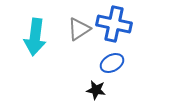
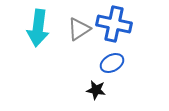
cyan arrow: moved 3 px right, 9 px up
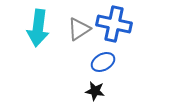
blue ellipse: moved 9 px left, 1 px up
black star: moved 1 px left, 1 px down
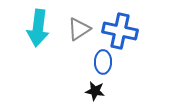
blue cross: moved 6 px right, 7 px down
blue ellipse: rotated 60 degrees counterclockwise
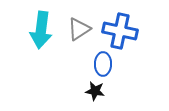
cyan arrow: moved 3 px right, 2 px down
blue ellipse: moved 2 px down
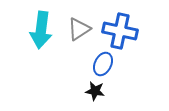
blue ellipse: rotated 25 degrees clockwise
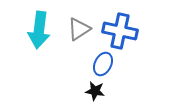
cyan arrow: moved 2 px left
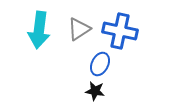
blue ellipse: moved 3 px left
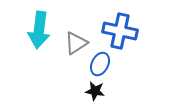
gray triangle: moved 3 px left, 14 px down
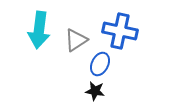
gray triangle: moved 3 px up
